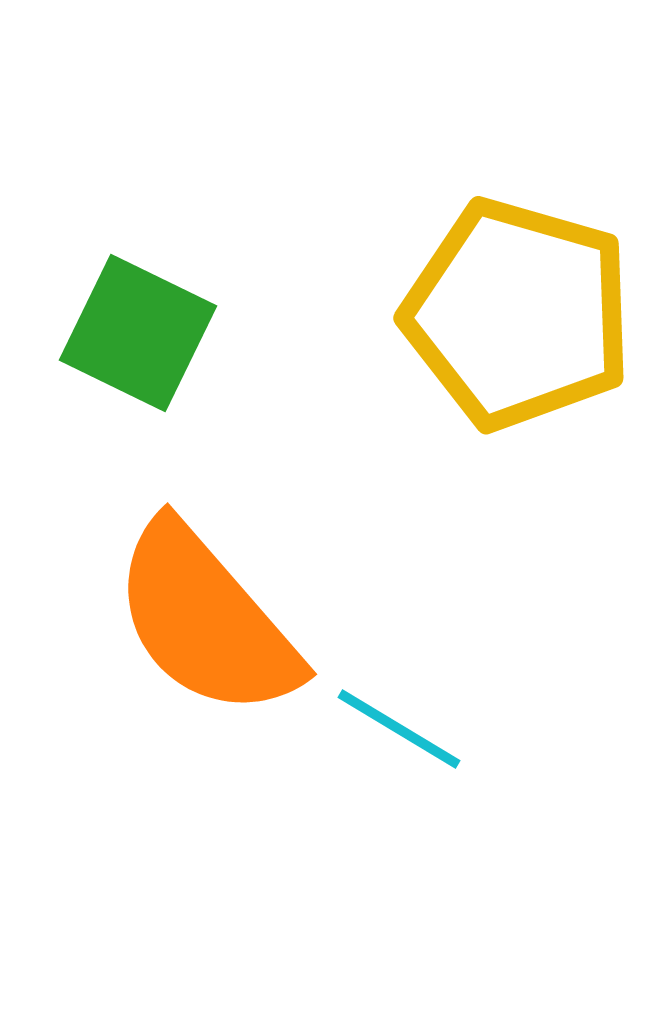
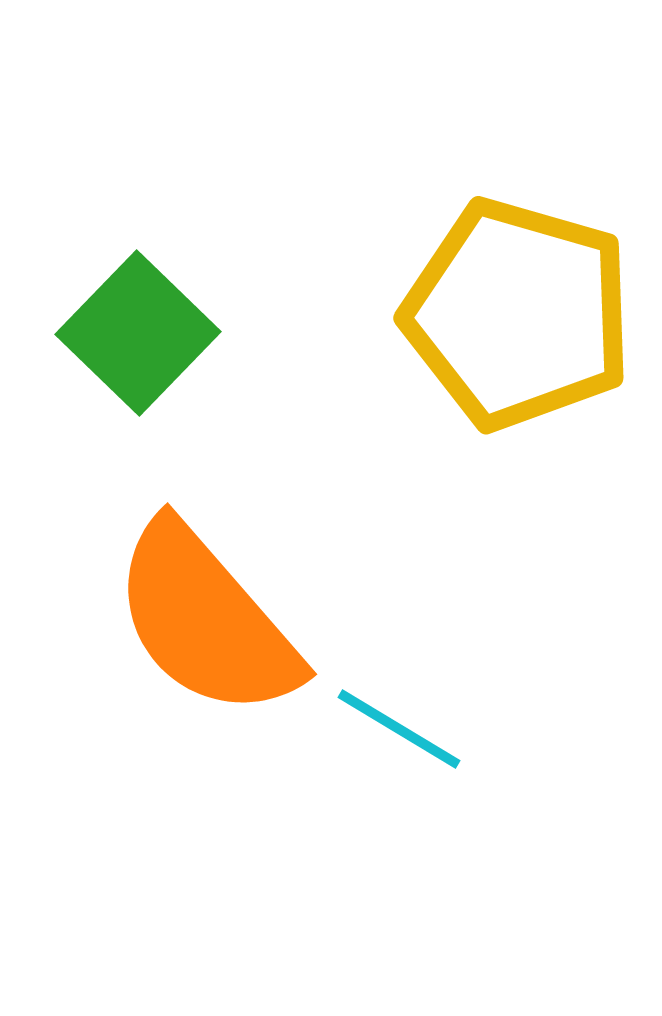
green square: rotated 18 degrees clockwise
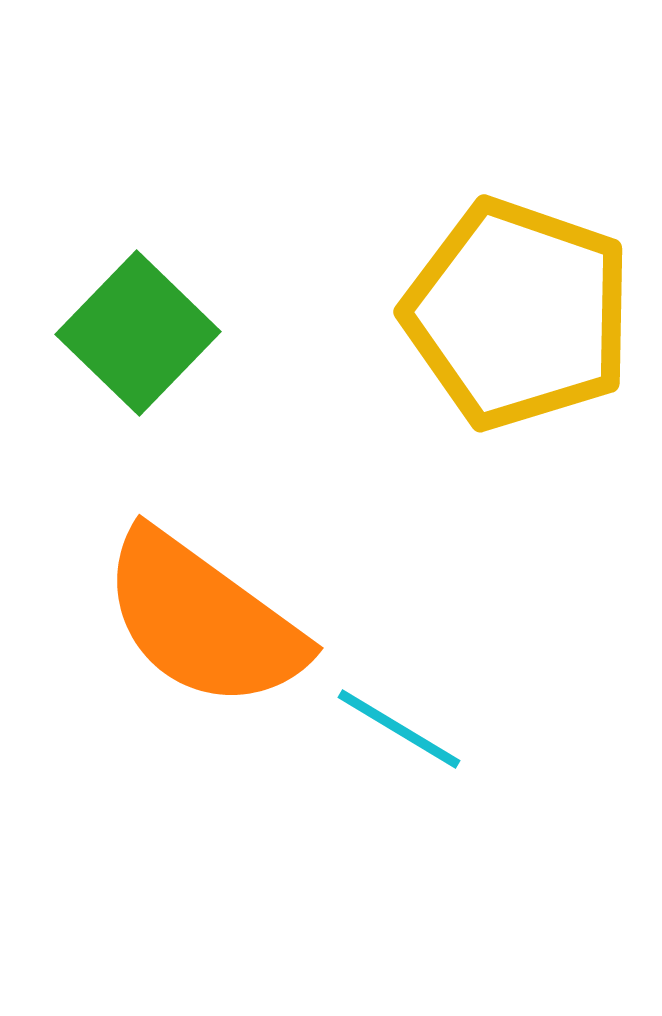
yellow pentagon: rotated 3 degrees clockwise
orange semicircle: moved 3 px left; rotated 13 degrees counterclockwise
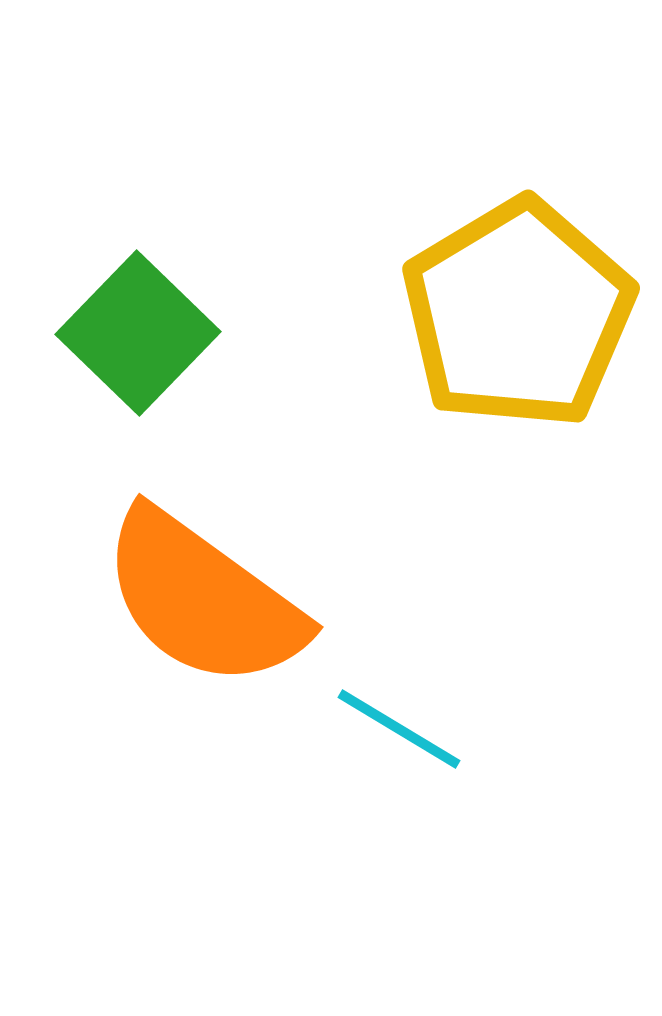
yellow pentagon: rotated 22 degrees clockwise
orange semicircle: moved 21 px up
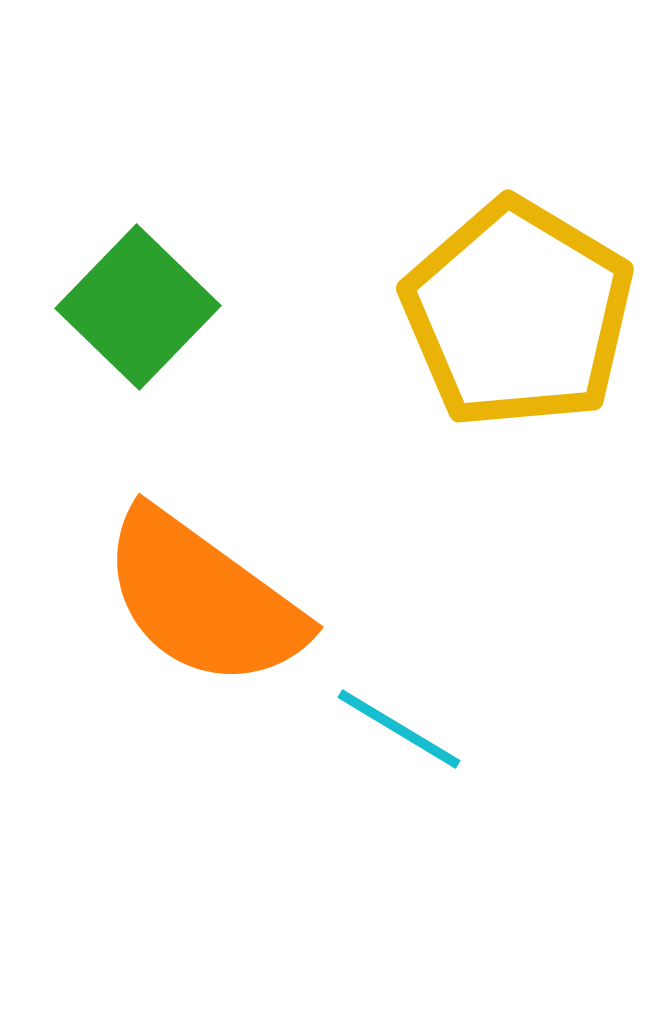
yellow pentagon: rotated 10 degrees counterclockwise
green square: moved 26 px up
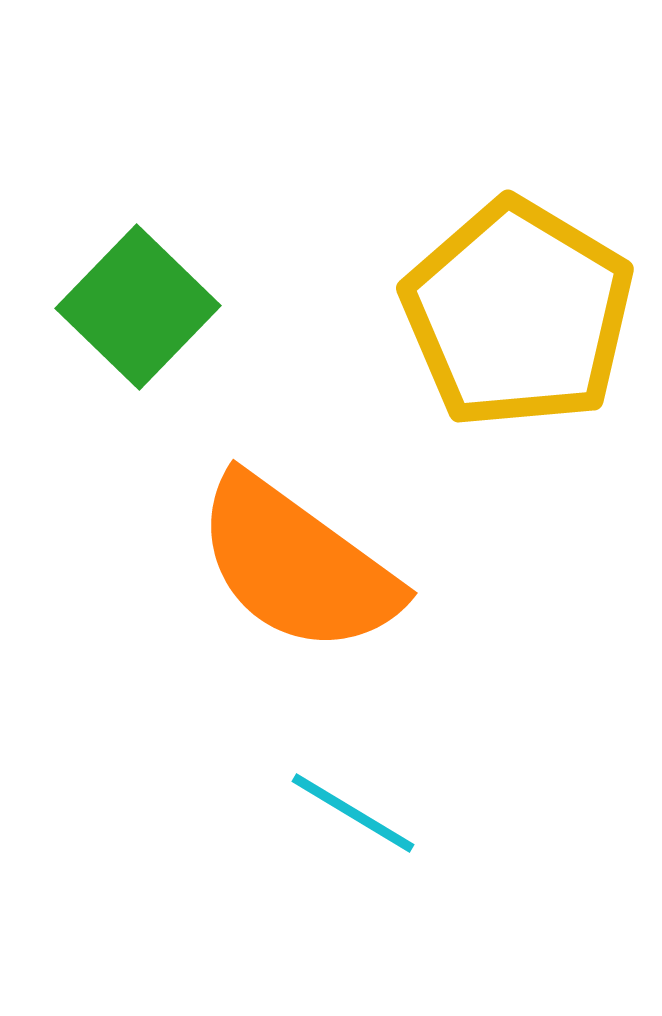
orange semicircle: moved 94 px right, 34 px up
cyan line: moved 46 px left, 84 px down
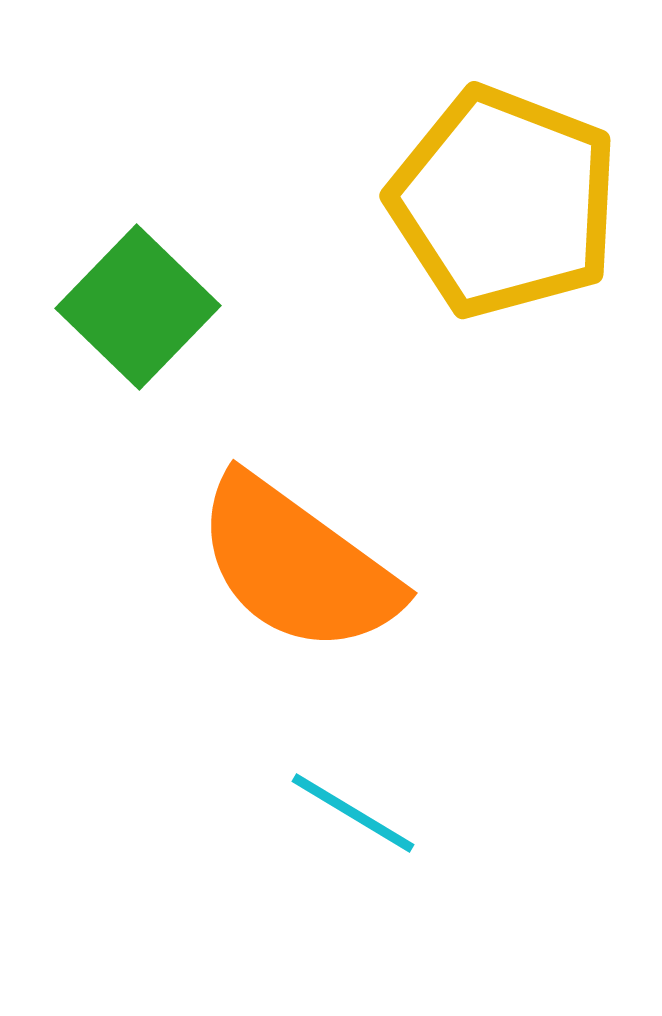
yellow pentagon: moved 14 px left, 112 px up; rotated 10 degrees counterclockwise
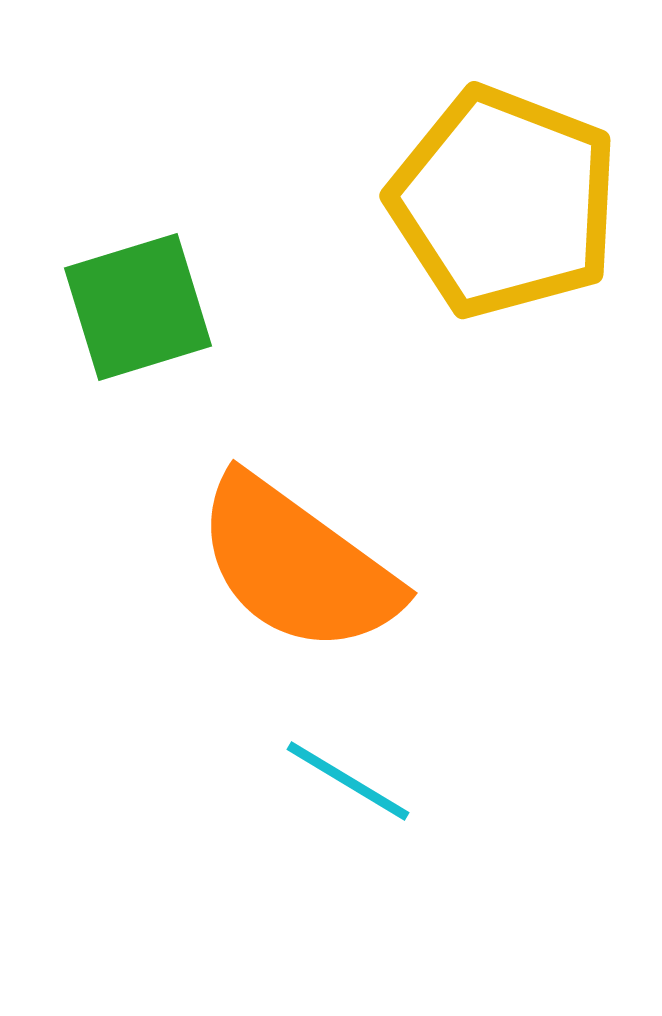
green square: rotated 29 degrees clockwise
cyan line: moved 5 px left, 32 px up
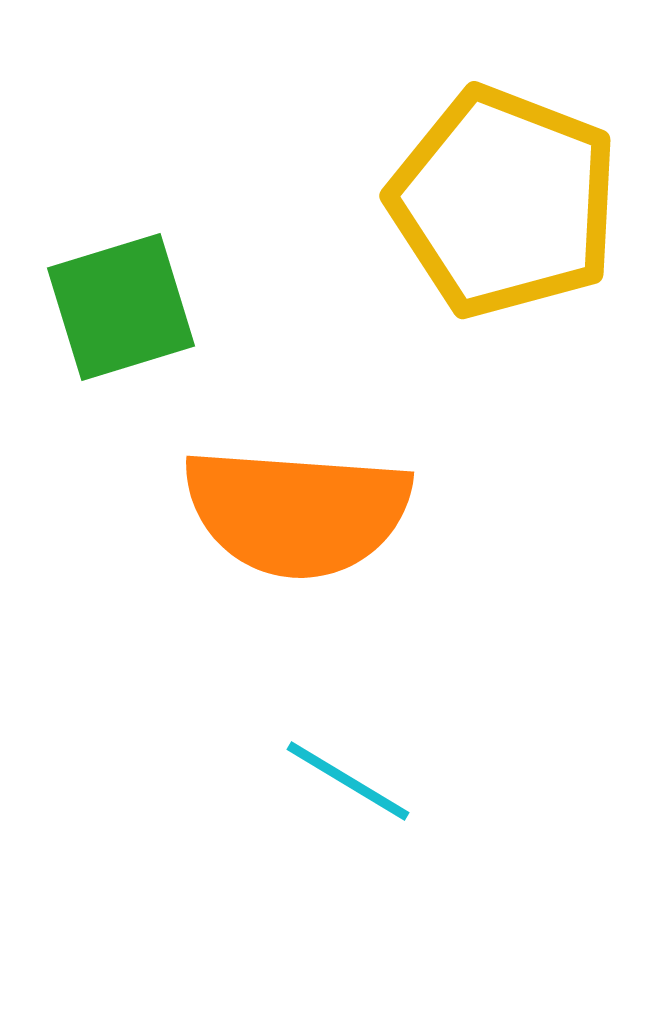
green square: moved 17 px left
orange semicircle: moved 53 px up; rotated 32 degrees counterclockwise
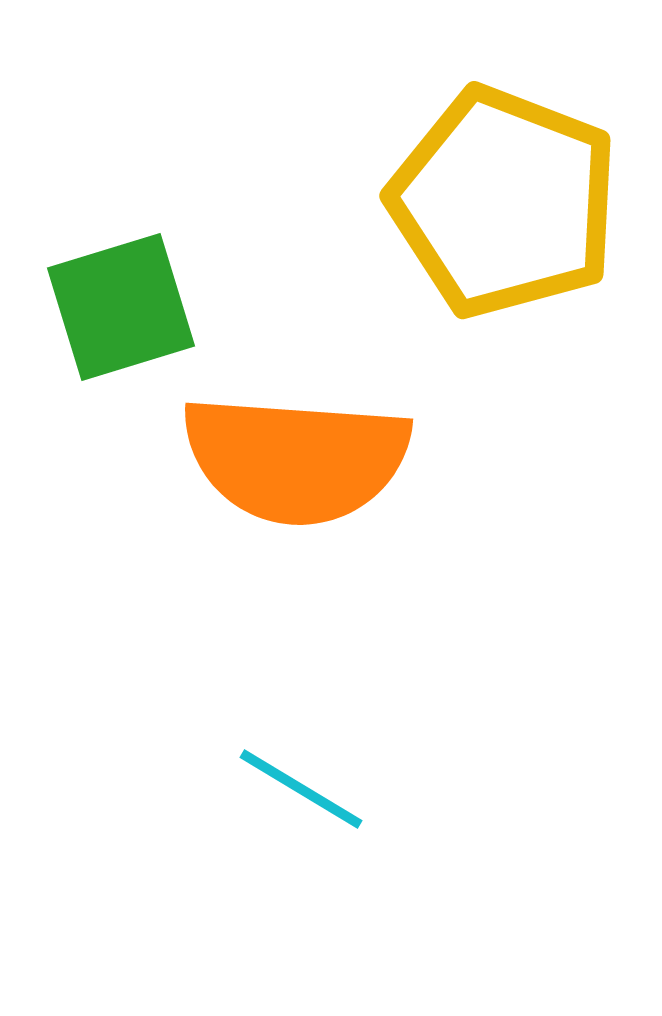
orange semicircle: moved 1 px left, 53 px up
cyan line: moved 47 px left, 8 px down
